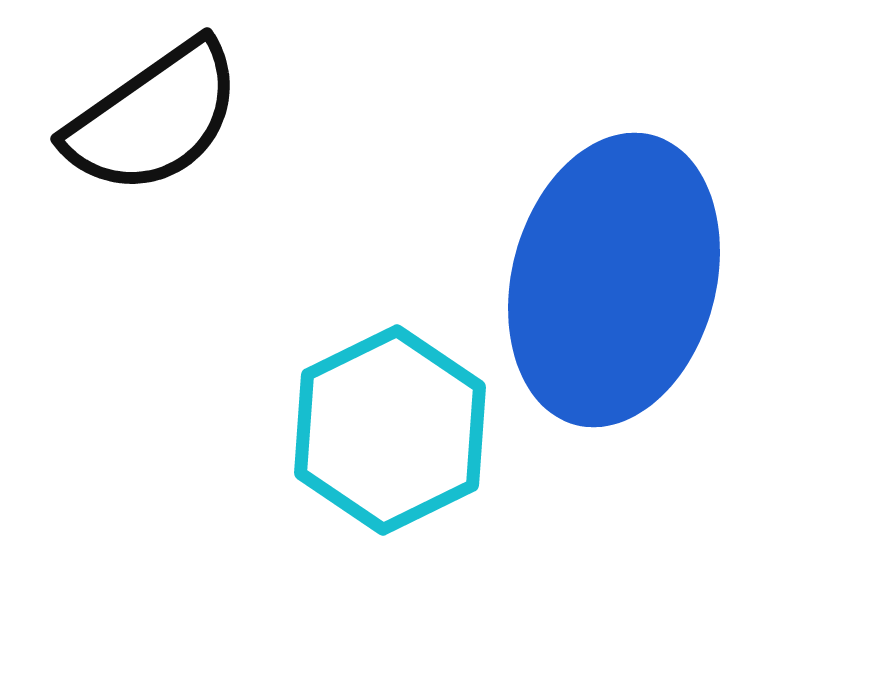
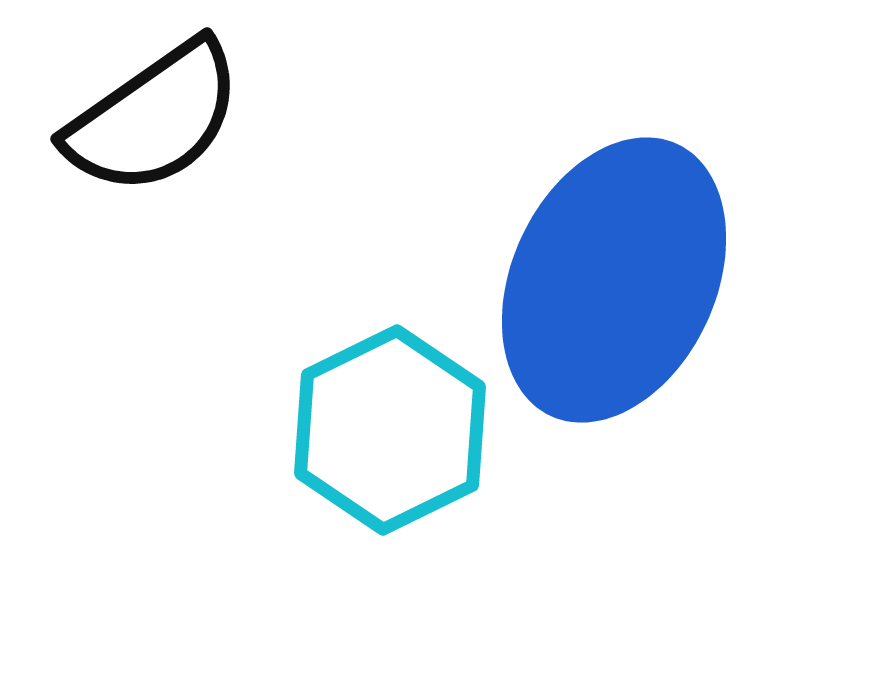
blue ellipse: rotated 10 degrees clockwise
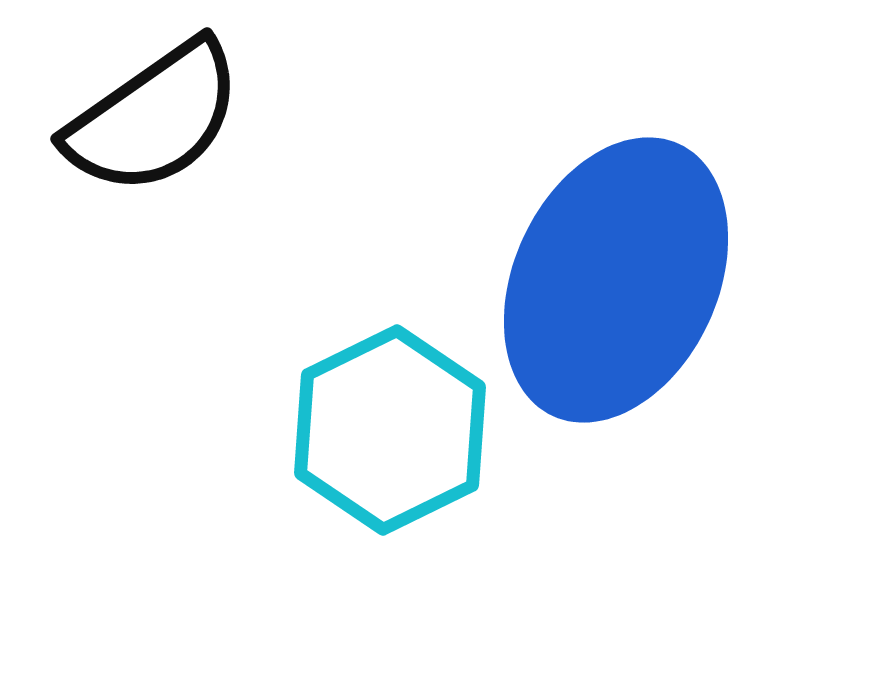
blue ellipse: moved 2 px right
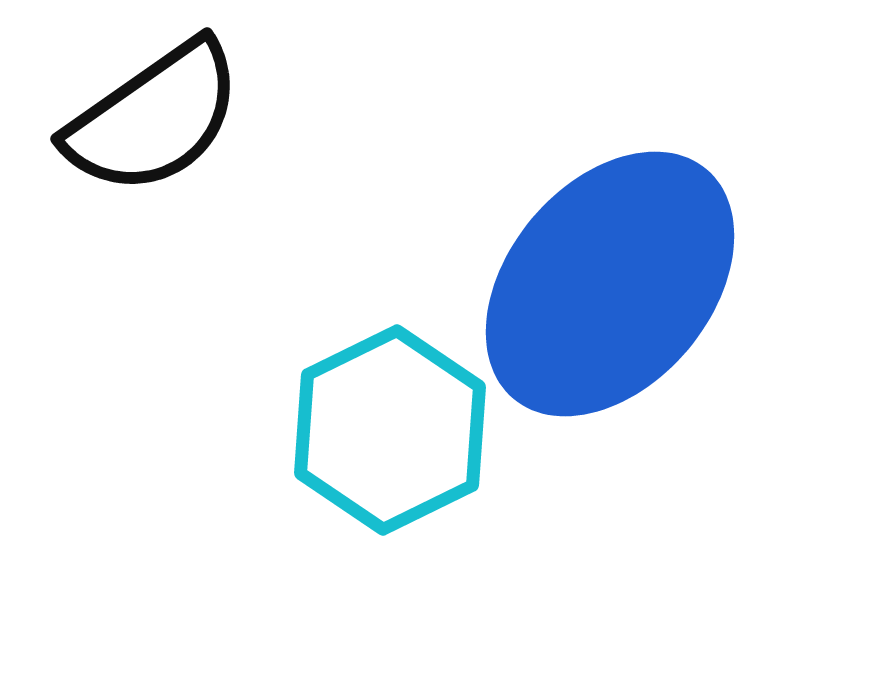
blue ellipse: moved 6 px left, 4 px down; rotated 15 degrees clockwise
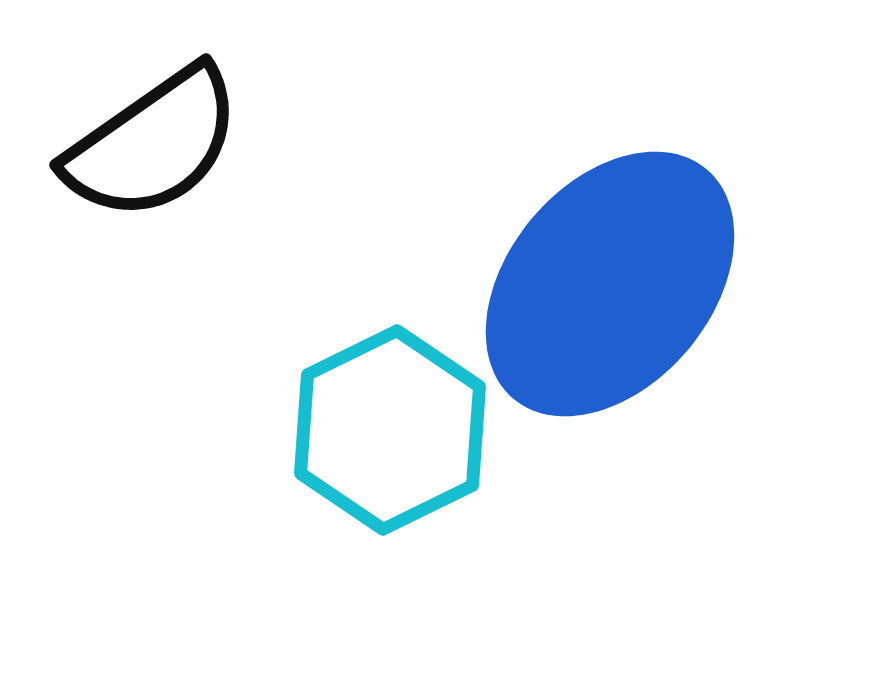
black semicircle: moved 1 px left, 26 px down
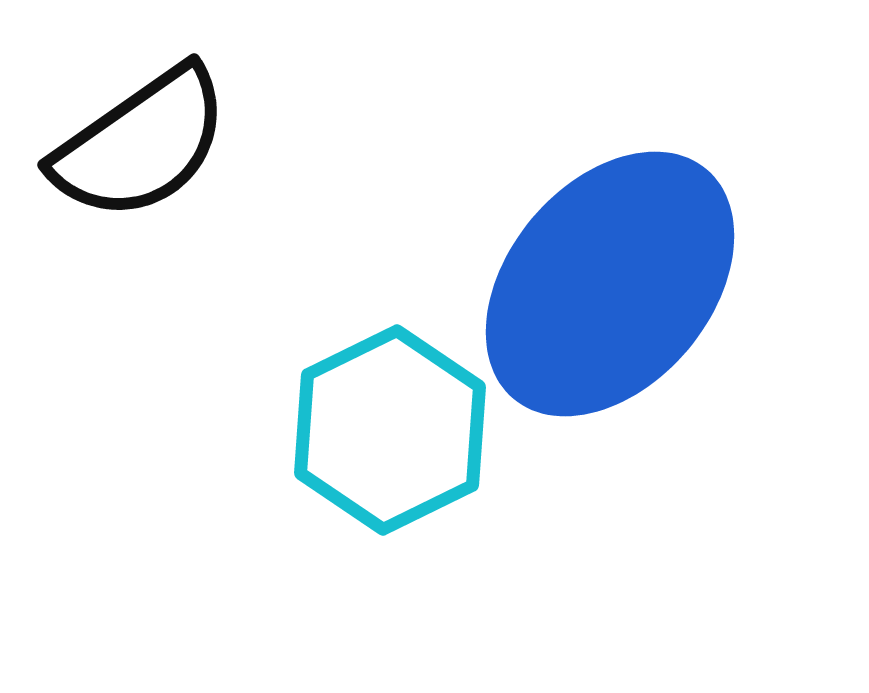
black semicircle: moved 12 px left
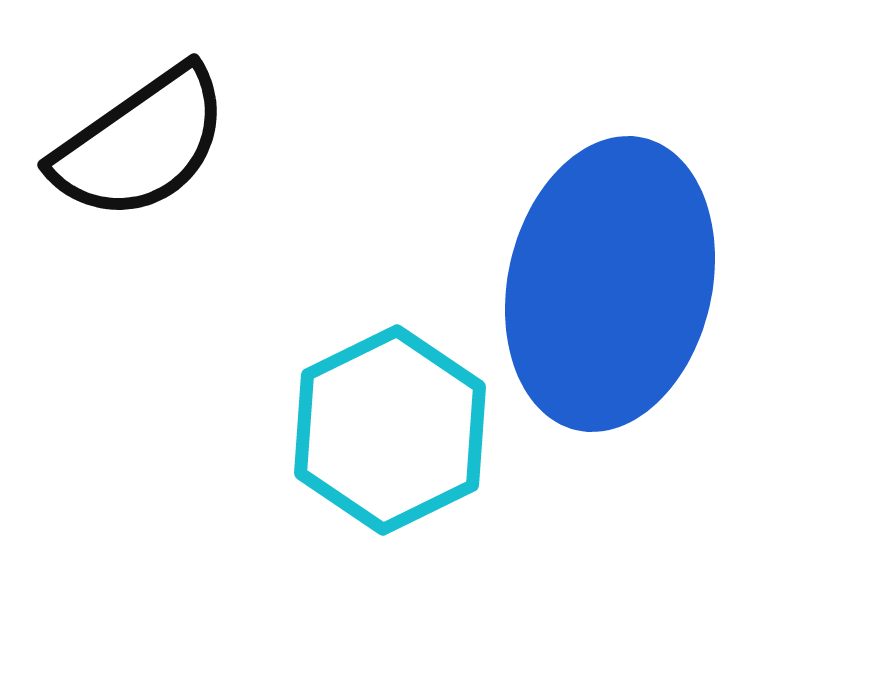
blue ellipse: rotated 27 degrees counterclockwise
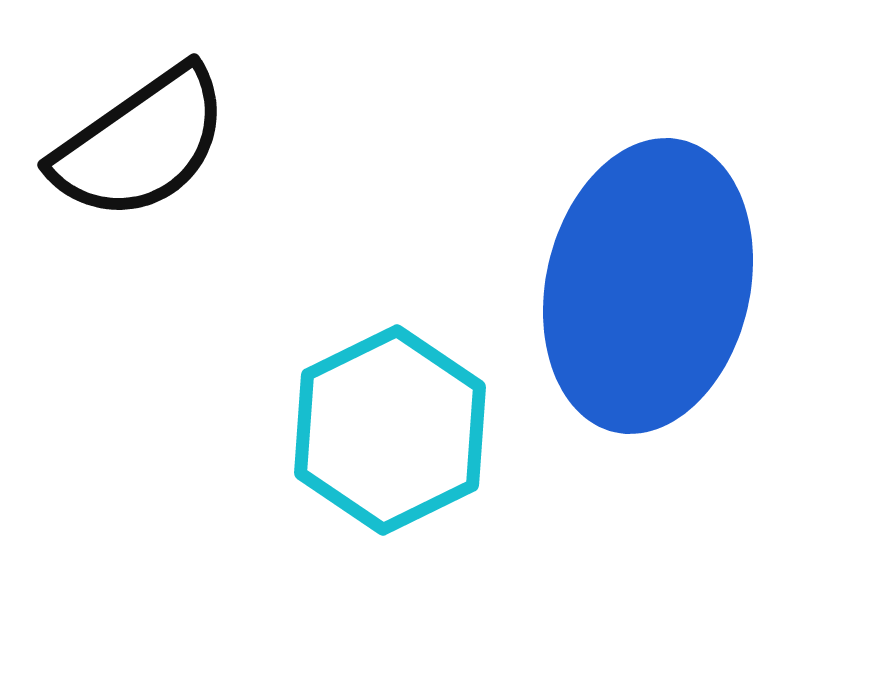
blue ellipse: moved 38 px right, 2 px down
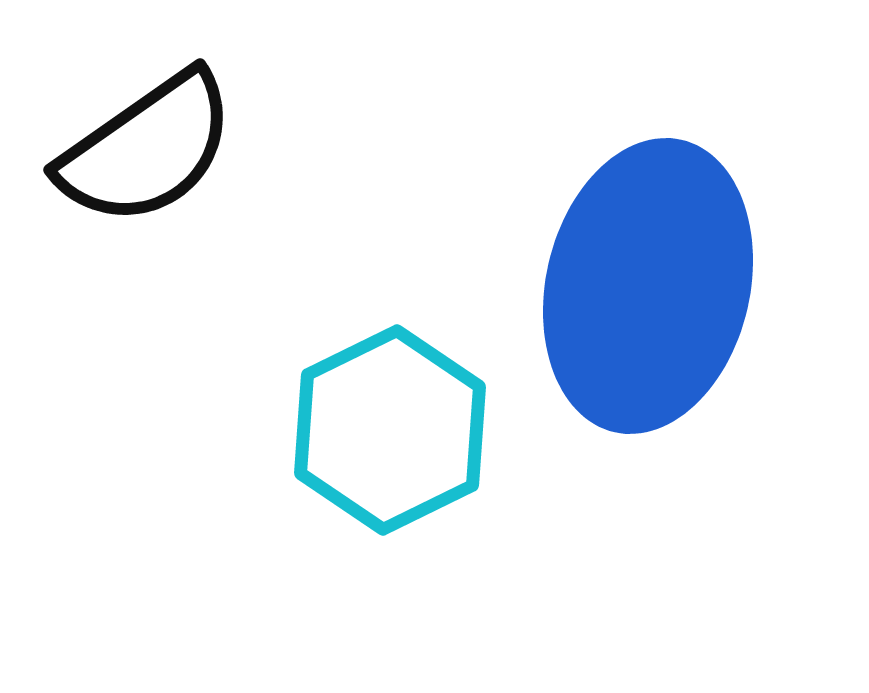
black semicircle: moved 6 px right, 5 px down
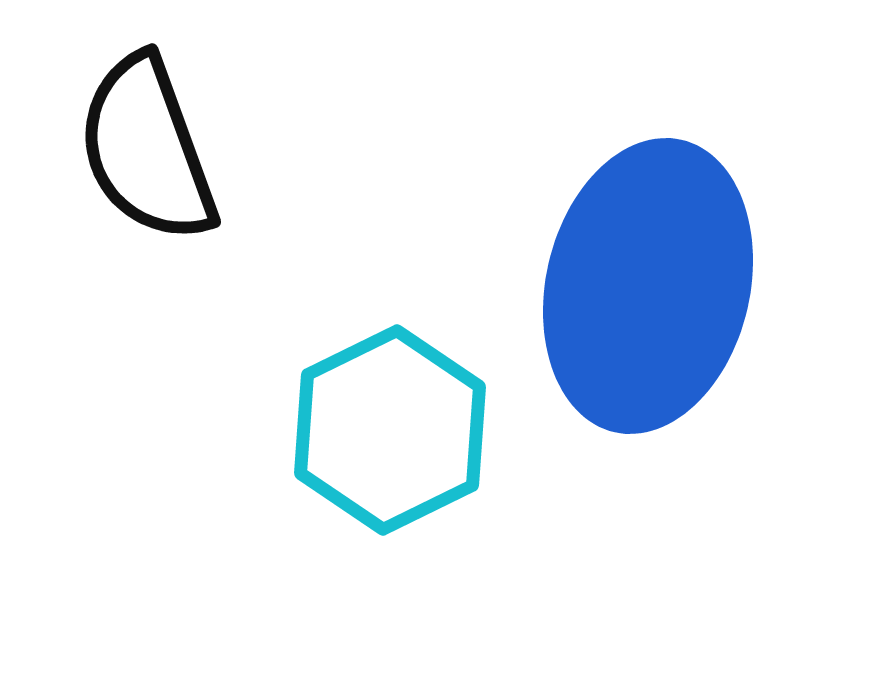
black semicircle: rotated 105 degrees clockwise
